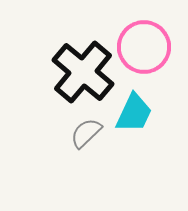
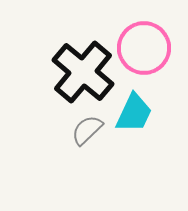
pink circle: moved 1 px down
gray semicircle: moved 1 px right, 3 px up
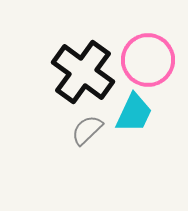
pink circle: moved 4 px right, 12 px down
black cross: rotated 4 degrees counterclockwise
